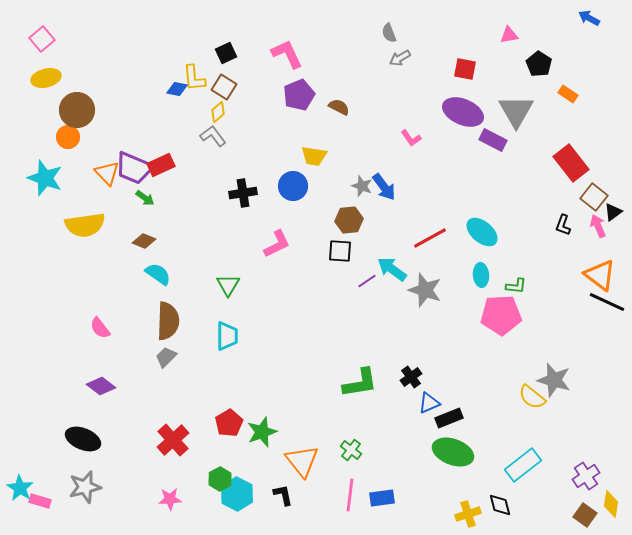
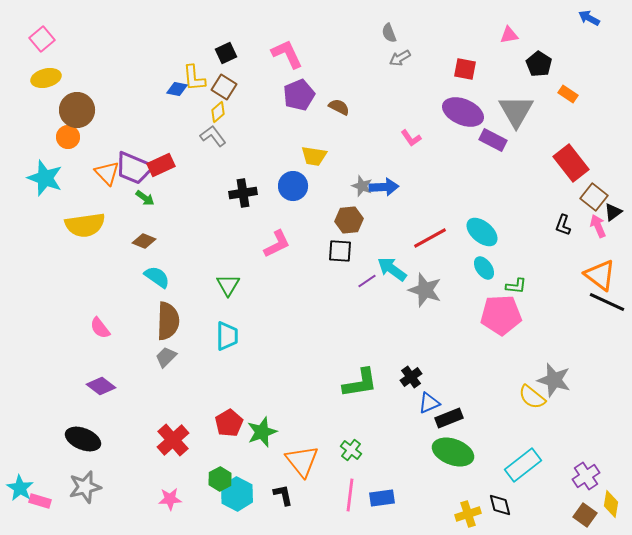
blue arrow at (384, 187): rotated 56 degrees counterclockwise
cyan semicircle at (158, 274): moved 1 px left, 3 px down
cyan ellipse at (481, 275): moved 3 px right, 7 px up; rotated 30 degrees counterclockwise
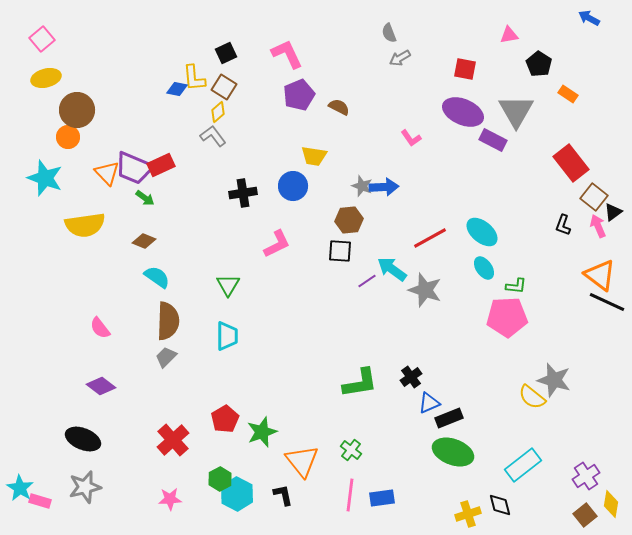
pink pentagon at (501, 315): moved 6 px right, 2 px down
red pentagon at (229, 423): moved 4 px left, 4 px up
brown square at (585, 515): rotated 15 degrees clockwise
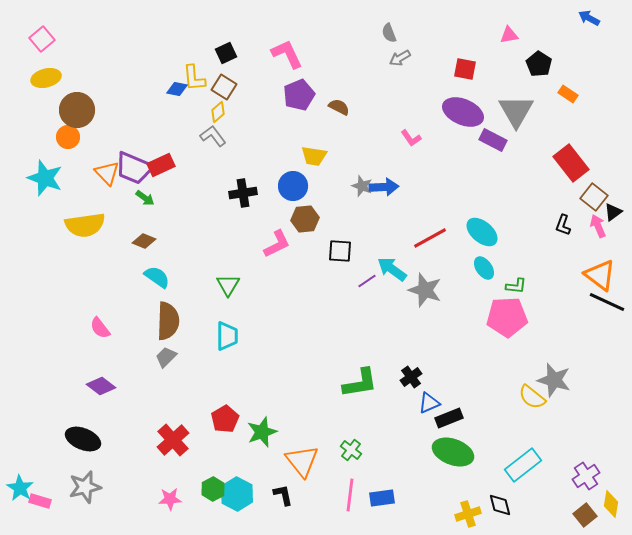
brown hexagon at (349, 220): moved 44 px left, 1 px up
green hexagon at (220, 479): moved 7 px left, 10 px down
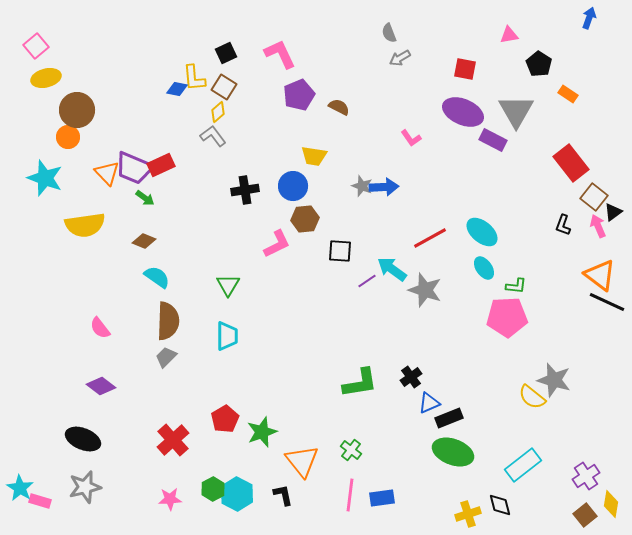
blue arrow at (589, 18): rotated 80 degrees clockwise
pink square at (42, 39): moved 6 px left, 7 px down
pink L-shape at (287, 54): moved 7 px left
black cross at (243, 193): moved 2 px right, 3 px up
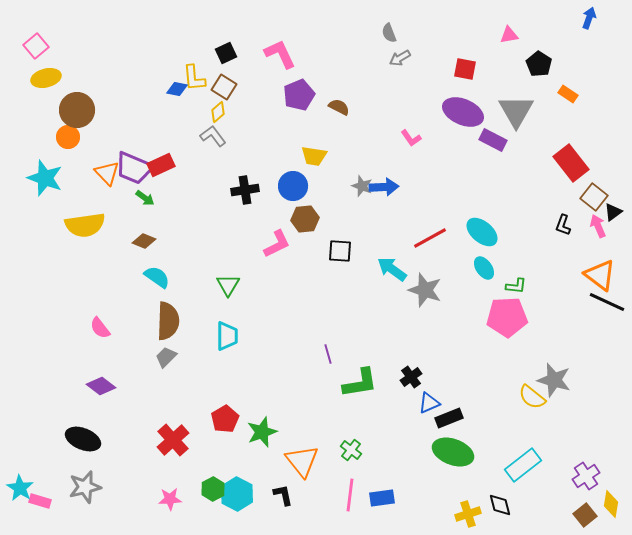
purple line at (367, 281): moved 39 px left, 73 px down; rotated 72 degrees counterclockwise
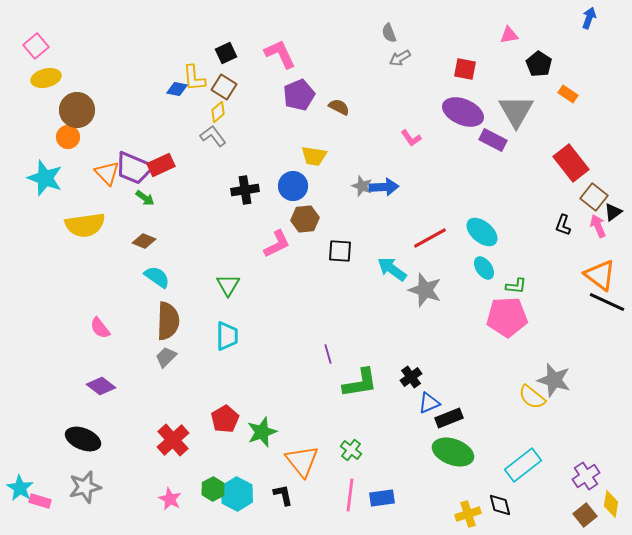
pink star at (170, 499): rotated 30 degrees clockwise
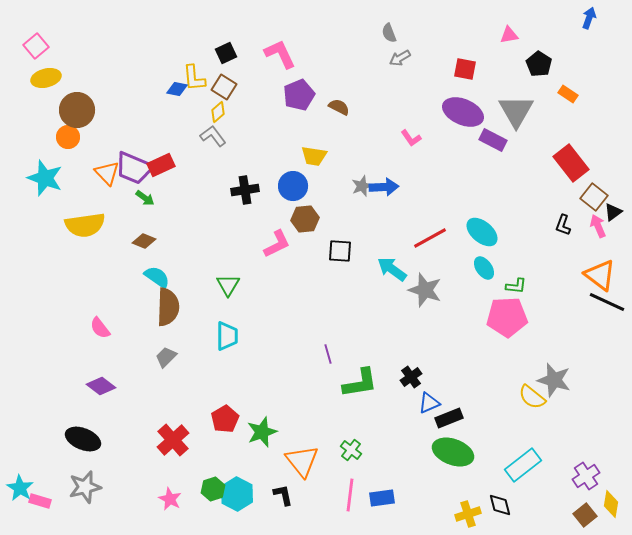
gray star at (362, 186): rotated 30 degrees clockwise
brown semicircle at (168, 321): moved 14 px up
green hexagon at (213, 489): rotated 10 degrees clockwise
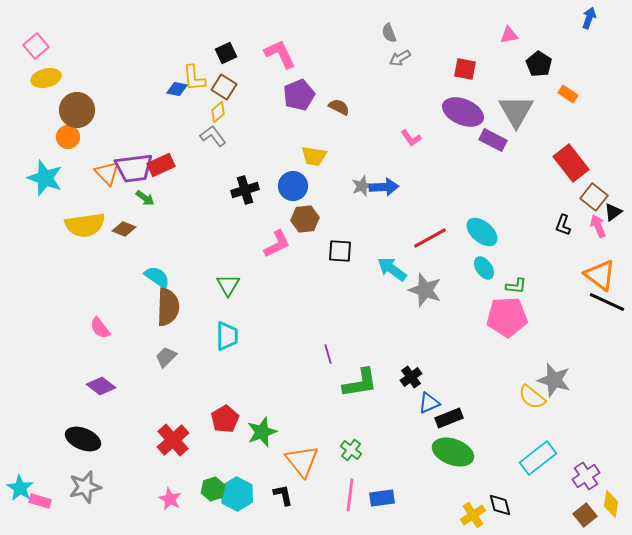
purple trapezoid at (134, 168): rotated 30 degrees counterclockwise
black cross at (245, 190): rotated 8 degrees counterclockwise
brown diamond at (144, 241): moved 20 px left, 12 px up
cyan rectangle at (523, 465): moved 15 px right, 7 px up
yellow cross at (468, 514): moved 5 px right, 1 px down; rotated 15 degrees counterclockwise
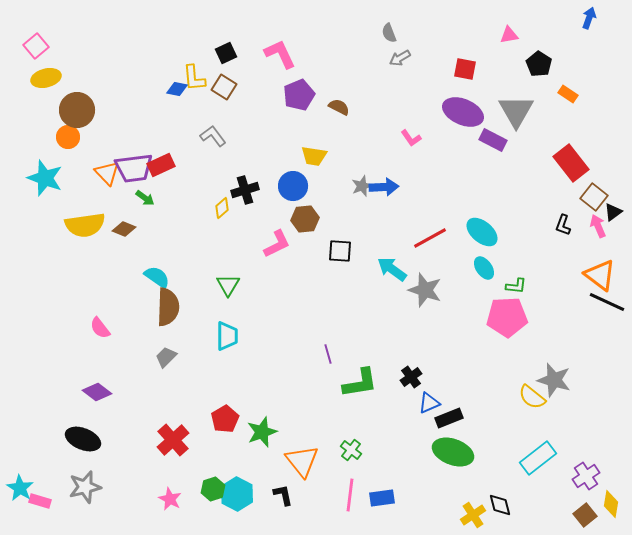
yellow diamond at (218, 112): moved 4 px right, 96 px down
purple diamond at (101, 386): moved 4 px left, 6 px down
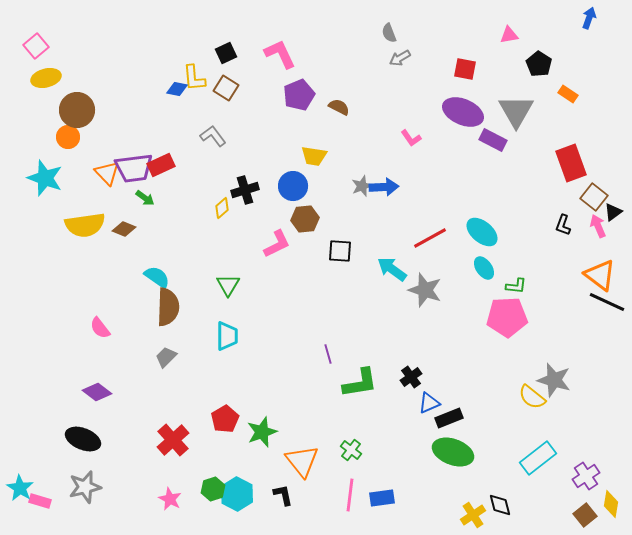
brown square at (224, 87): moved 2 px right, 1 px down
red rectangle at (571, 163): rotated 18 degrees clockwise
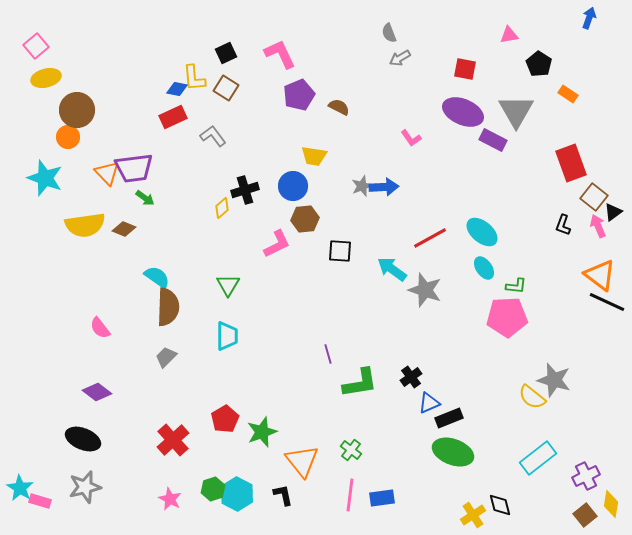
red rectangle at (161, 165): moved 12 px right, 48 px up
purple cross at (586, 476): rotated 8 degrees clockwise
